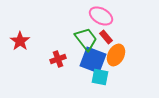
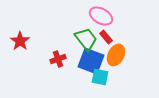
blue square: moved 2 px left, 1 px down
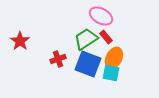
green trapezoid: rotated 85 degrees counterclockwise
orange ellipse: moved 2 px left, 3 px down
blue square: moved 3 px left, 3 px down
cyan square: moved 11 px right, 4 px up
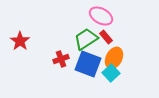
red cross: moved 3 px right
cyan square: rotated 36 degrees clockwise
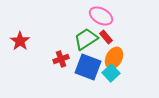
blue square: moved 3 px down
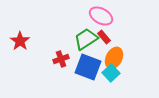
red rectangle: moved 2 px left
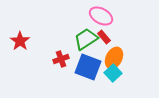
cyan square: moved 2 px right
